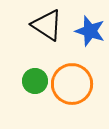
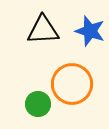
black triangle: moved 4 px left, 5 px down; rotated 36 degrees counterclockwise
green circle: moved 3 px right, 23 px down
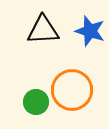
orange circle: moved 6 px down
green circle: moved 2 px left, 2 px up
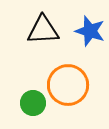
orange circle: moved 4 px left, 5 px up
green circle: moved 3 px left, 1 px down
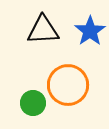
blue star: rotated 20 degrees clockwise
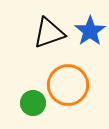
black triangle: moved 6 px right, 3 px down; rotated 16 degrees counterclockwise
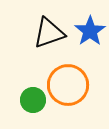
green circle: moved 3 px up
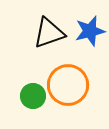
blue star: rotated 20 degrees clockwise
green circle: moved 4 px up
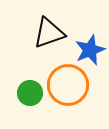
blue star: moved 19 px down; rotated 8 degrees counterclockwise
green circle: moved 3 px left, 3 px up
